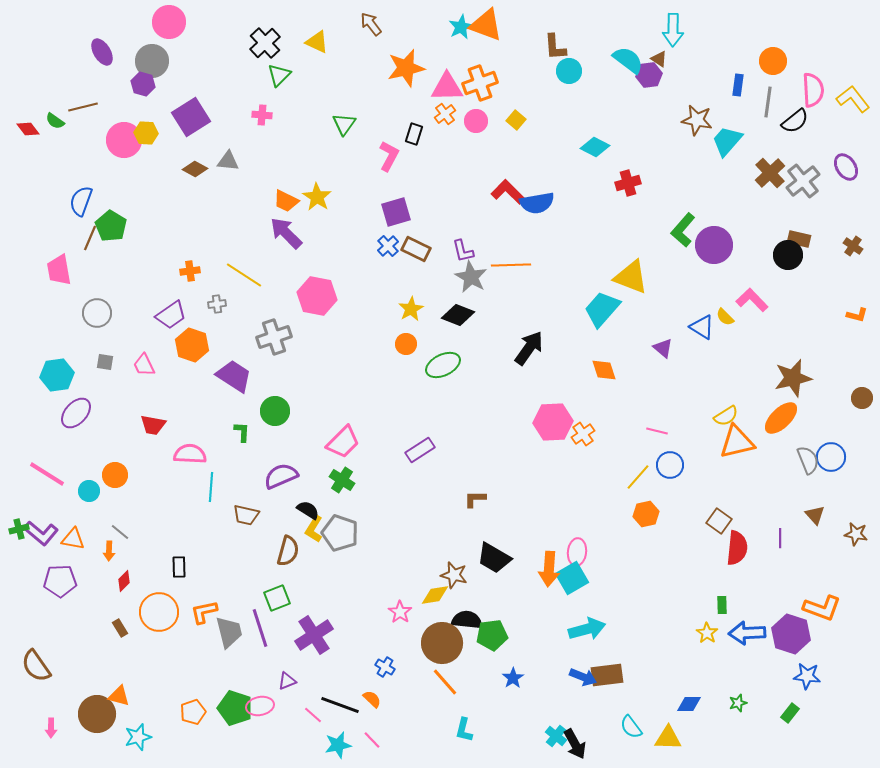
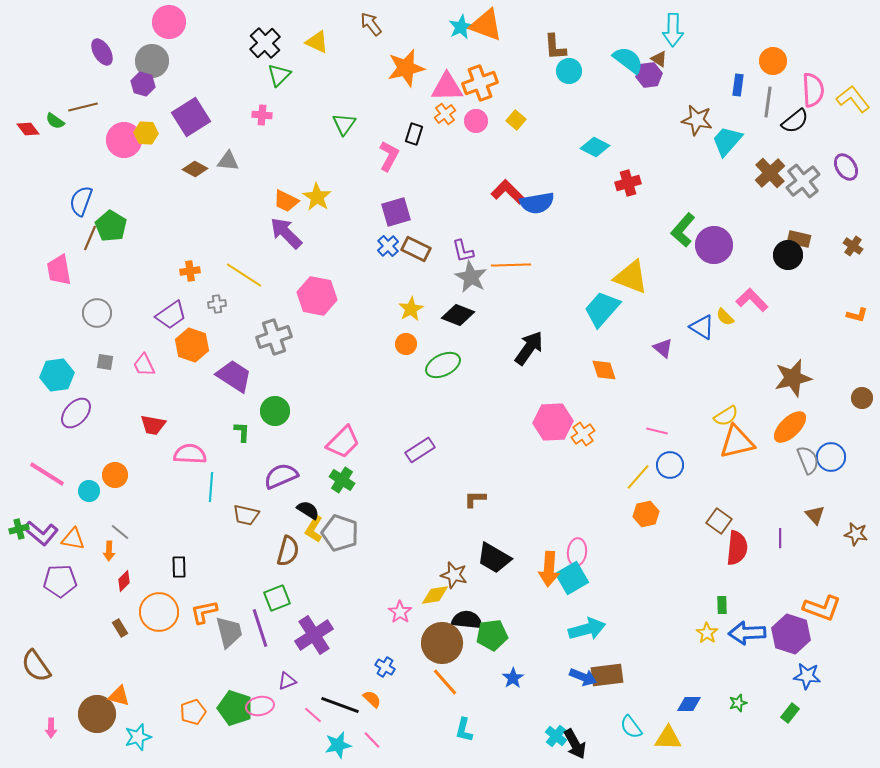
orange ellipse at (781, 418): moved 9 px right, 9 px down
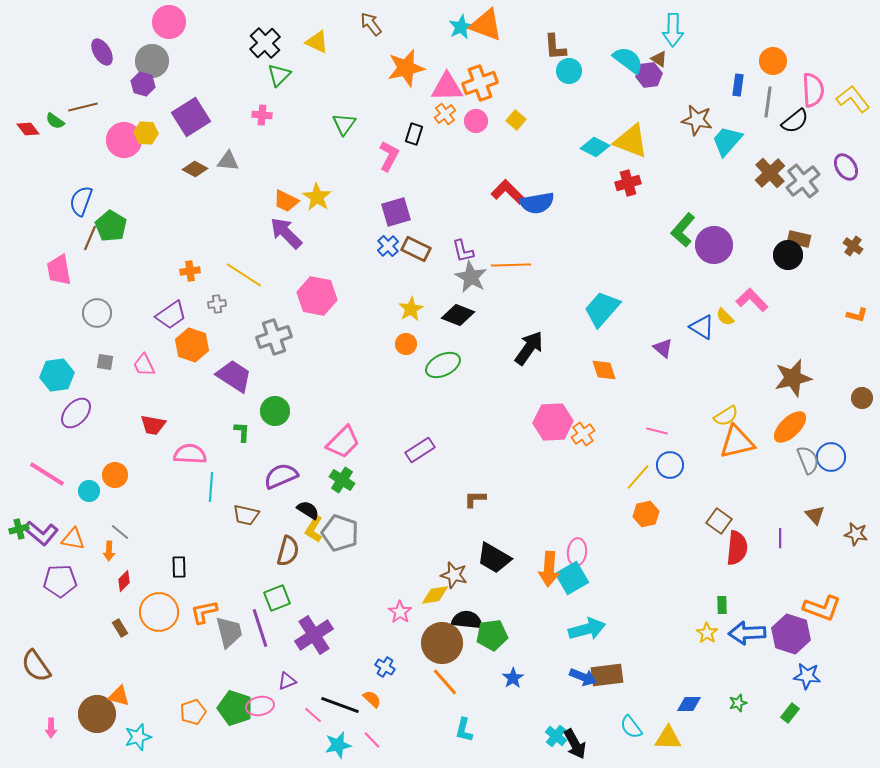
yellow triangle at (631, 277): moved 136 px up
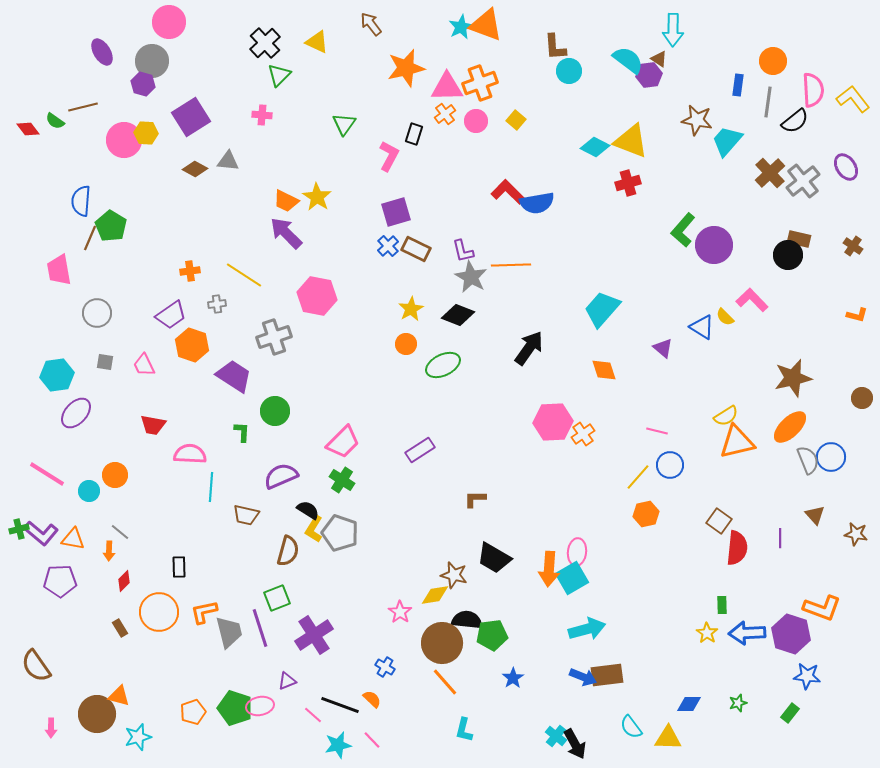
blue semicircle at (81, 201): rotated 16 degrees counterclockwise
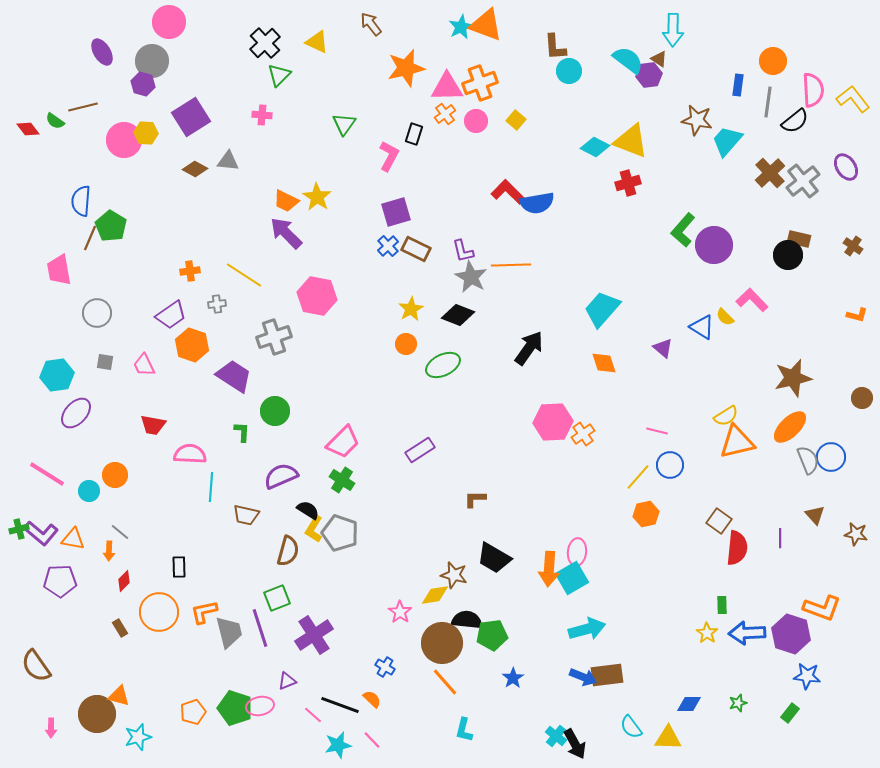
orange diamond at (604, 370): moved 7 px up
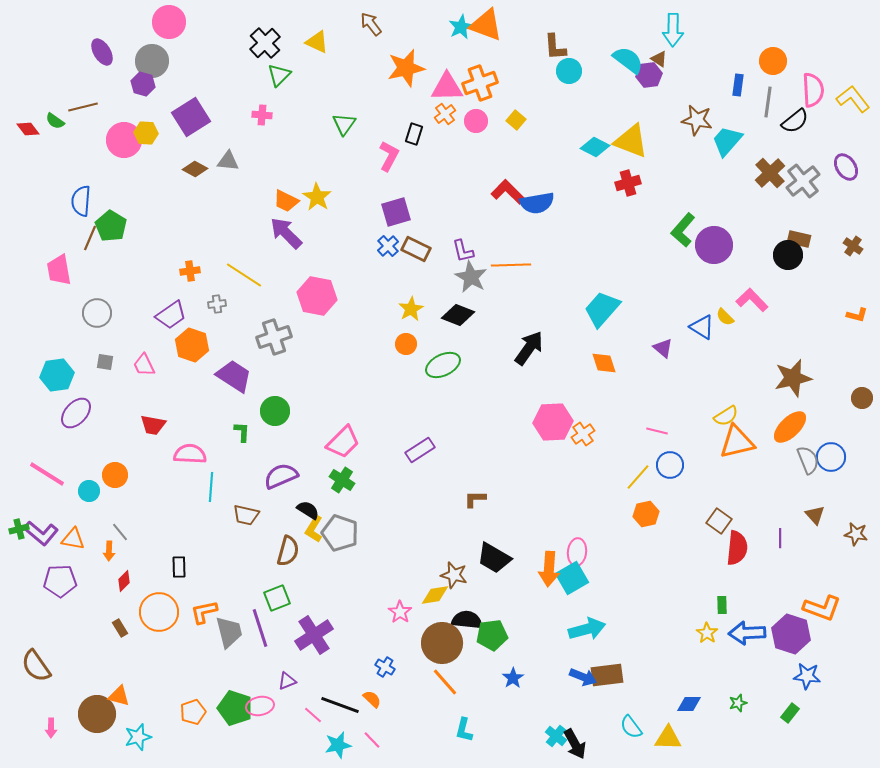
gray line at (120, 532): rotated 12 degrees clockwise
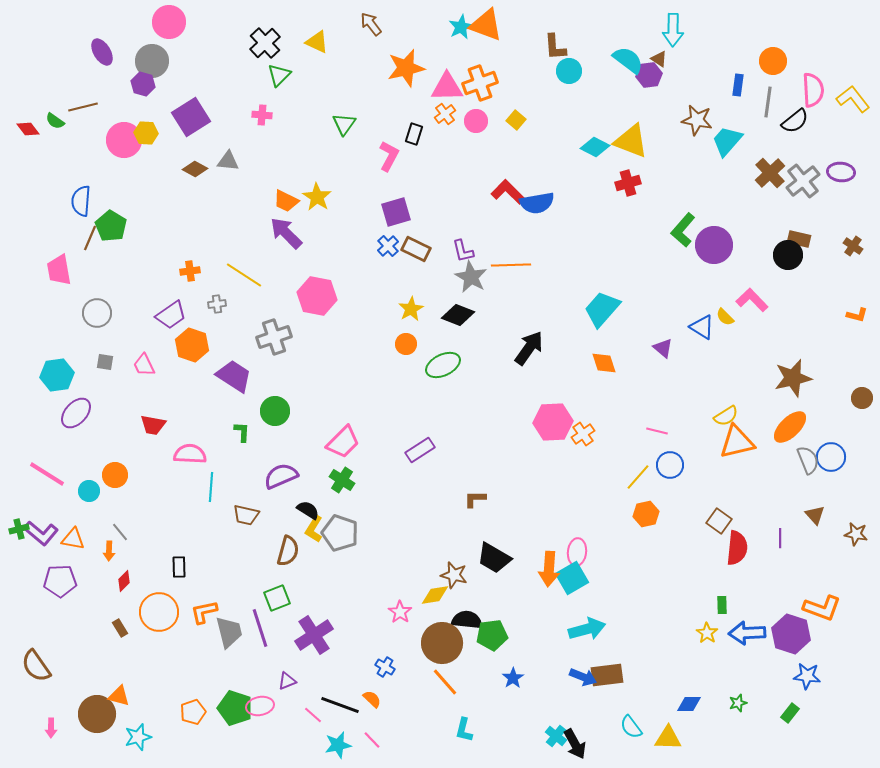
purple ellipse at (846, 167): moved 5 px left, 5 px down; rotated 52 degrees counterclockwise
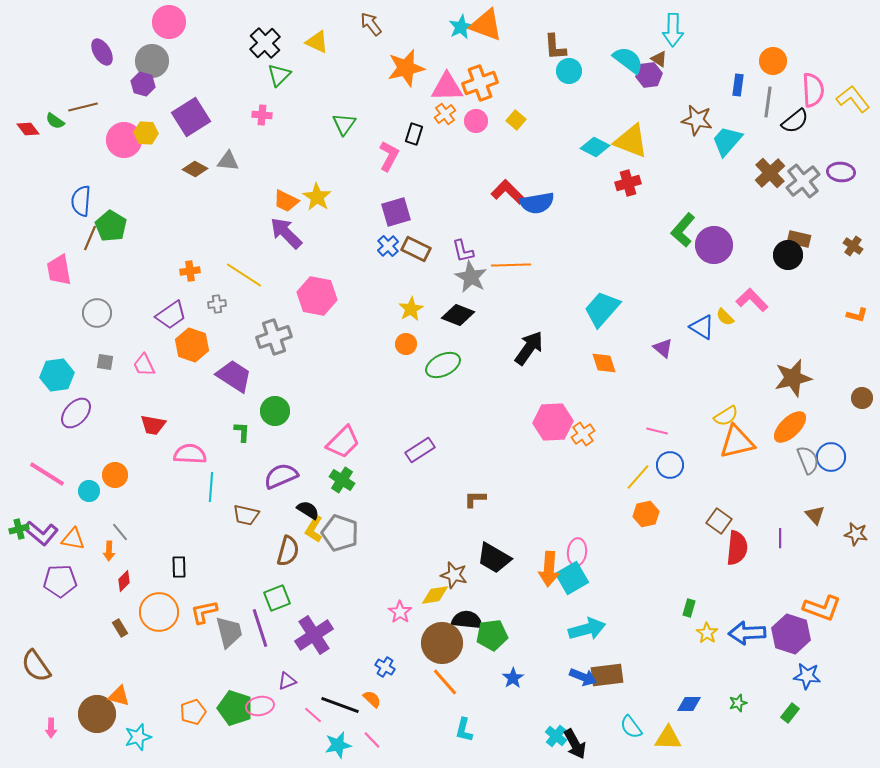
green rectangle at (722, 605): moved 33 px left, 3 px down; rotated 18 degrees clockwise
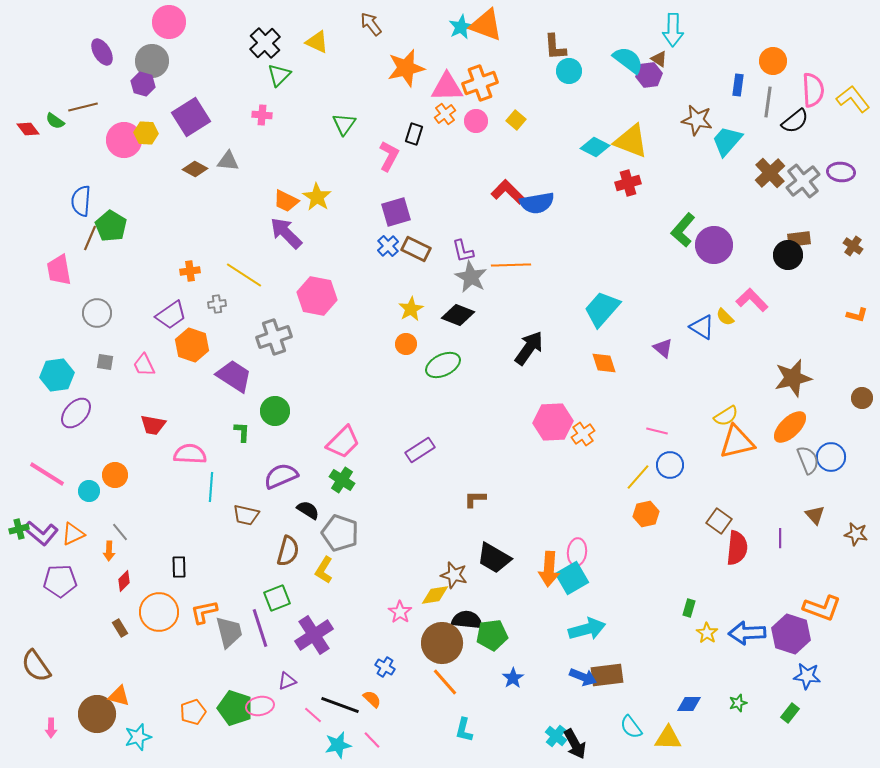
brown rectangle at (799, 239): rotated 20 degrees counterclockwise
yellow L-shape at (314, 529): moved 10 px right, 41 px down
orange triangle at (73, 539): moved 5 px up; rotated 35 degrees counterclockwise
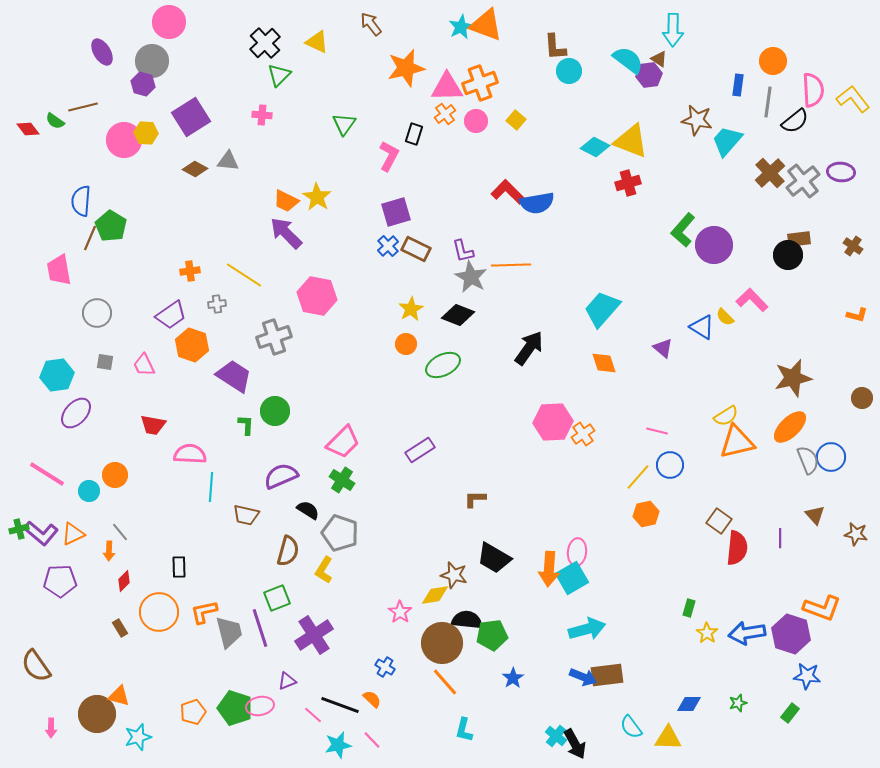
green L-shape at (242, 432): moved 4 px right, 7 px up
blue arrow at (747, 633): rotated 6 degrees counterclockwise
